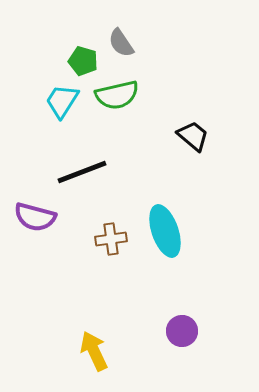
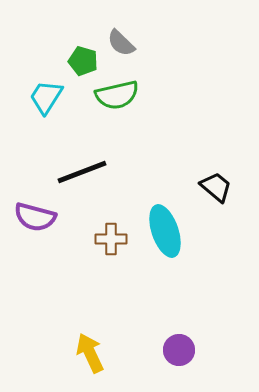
gray semicircle: rotated 12 degrees counterclockwise
cyan trapezoid: moved 16 px left, 4 px up
black trapezoid: moved 23 px right, 51 px down
brown cross: rotated 8 degrees clockwise
purple circle: moved 3 px left, 19 px down
yellow arrow: moved 4 px left, 2 px down
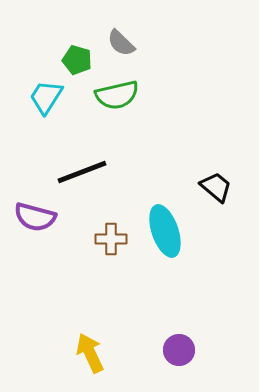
green pentagon: moved 6 px left, 1 px up
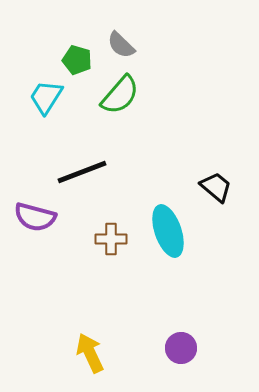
gray semicircle: moved 2 px down
green semicircle: moved 3 px right; rotated 36 degrees counterclockwise
cyan ellipse: moved 3 px right
purple circle: moved 2 px right, 2 px up
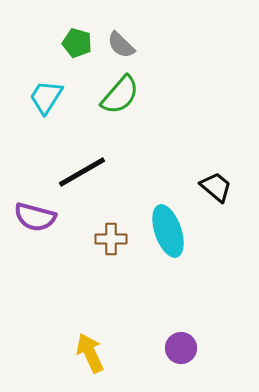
green pentagon: moved 17 px up
black line: rotated 9 degrees counterclockwise
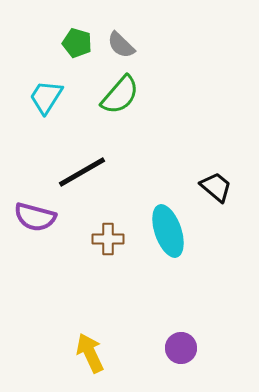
brown cross: moved 3 px left
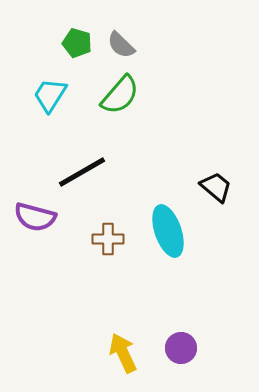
cyan trapezoid: moved 4 px right, 2 px up
yellow arrow: moved 33 px right
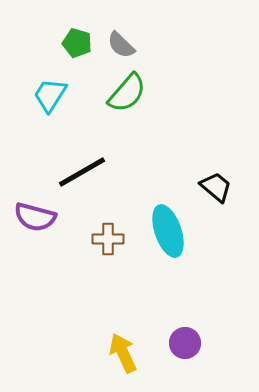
green semicircle: moved 7 px right, 2 px up
purple circle: moved 4 px right, 5 px up
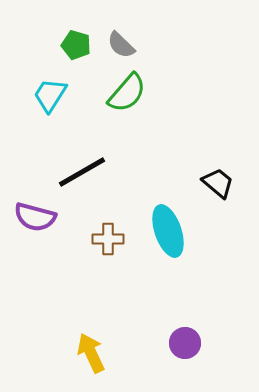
green pentagon: moved 1 px left, 2 px down
black trapezoid: moved 2 px right, 4 px up
yellow arrow: moved 32 px left
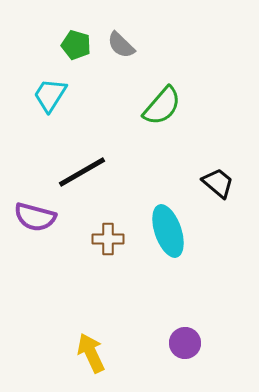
green semicircle: moved 35 px right, 13 px down
